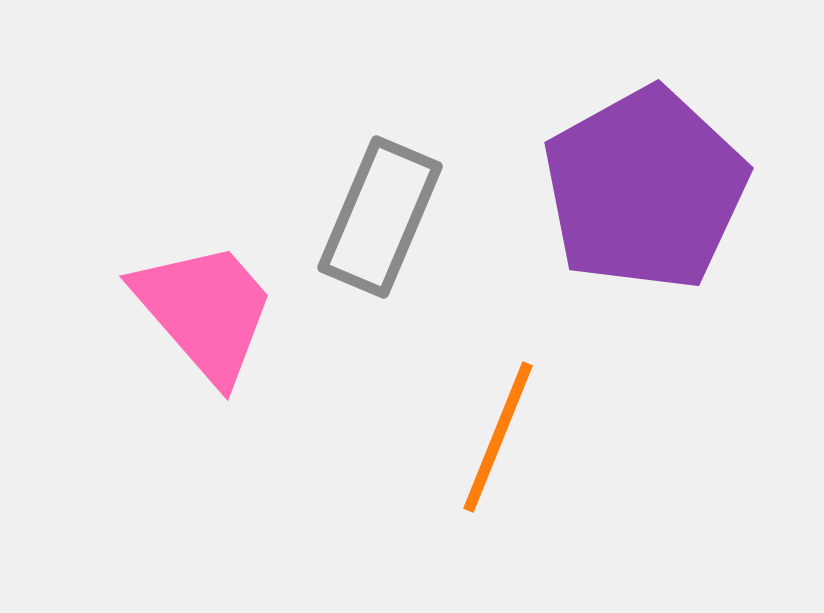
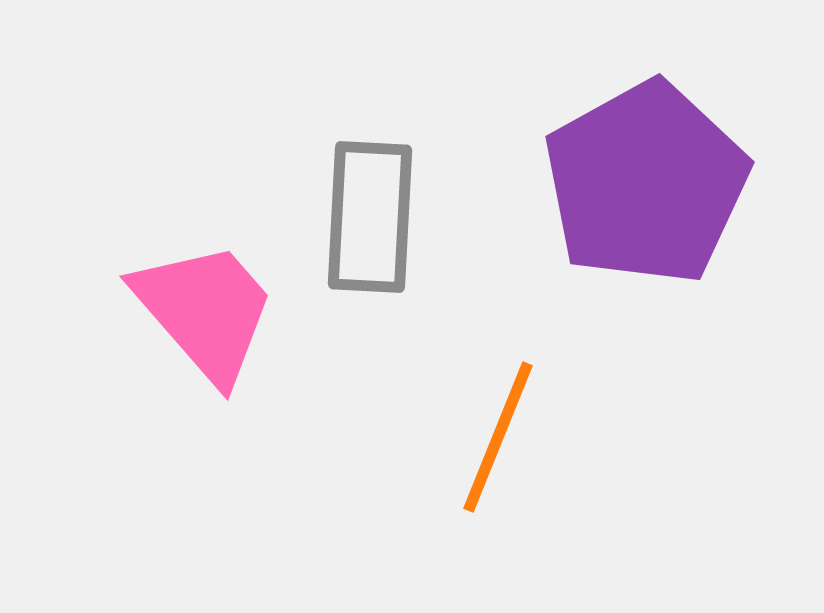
purple pentagon: moved 1 px right, 6 px up
gray rectangle: moved 10 px left; rotated 20 degrees counterclockwise
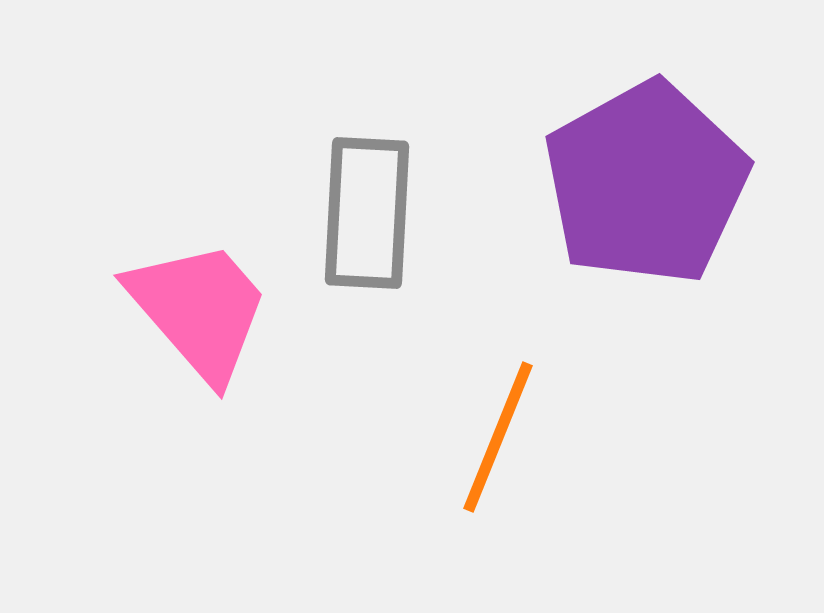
gray rectangle: moved 3 px left, 4 px up
pink trapezoid: moved 6 px left, 1 px up
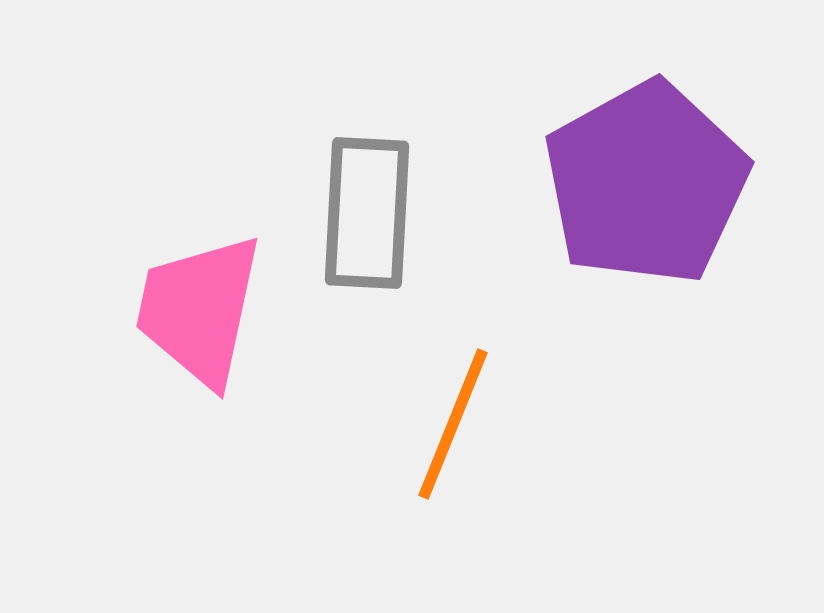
pink trapezoid: rotated 127 degrees counterclockwise
orange line: moved 45 px left, 13 px up
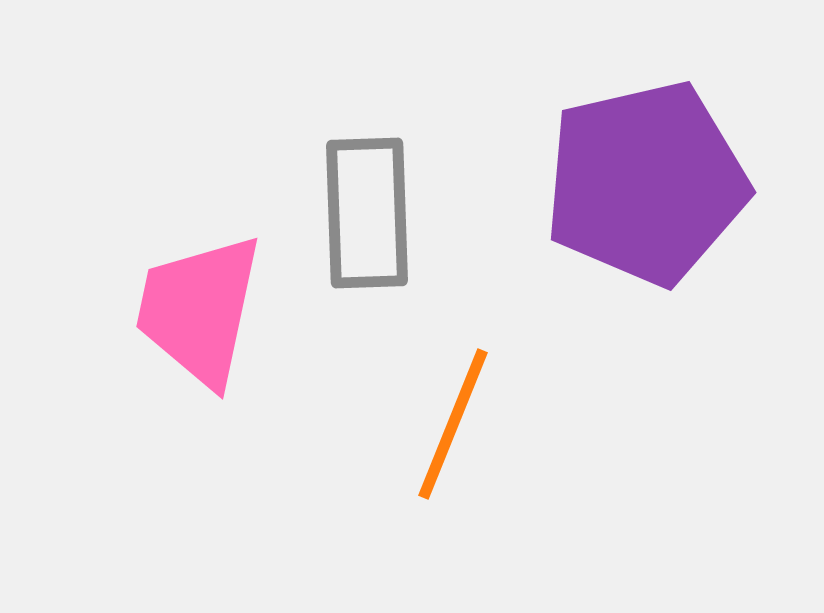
purple pentagon: rotated 16 degrees clockwise
gray rectangle: rotated 5 degrees counterclockwise
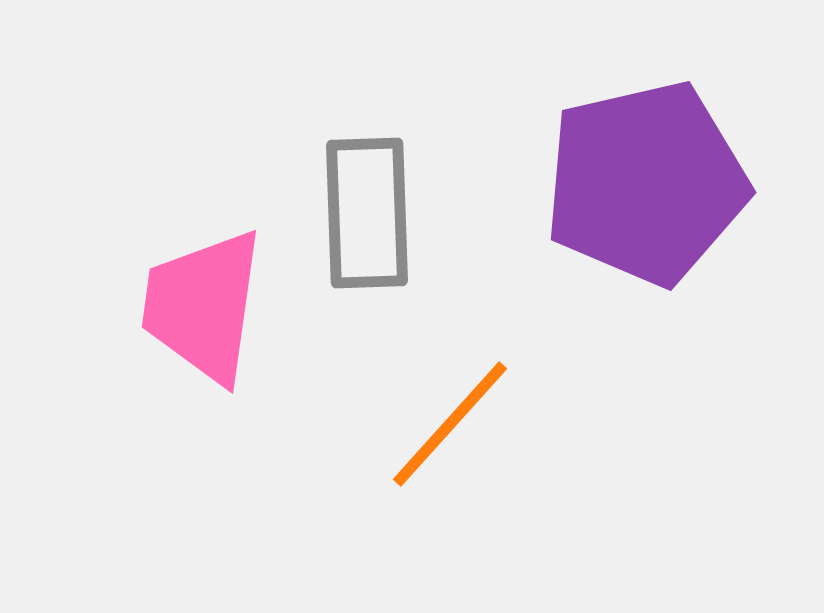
pink trapezoid: moved 4 px right, 4 px up; rotated 4 degrees counterclockwise
orange line: moved 3 px left; rotated 20 degrees clockwise
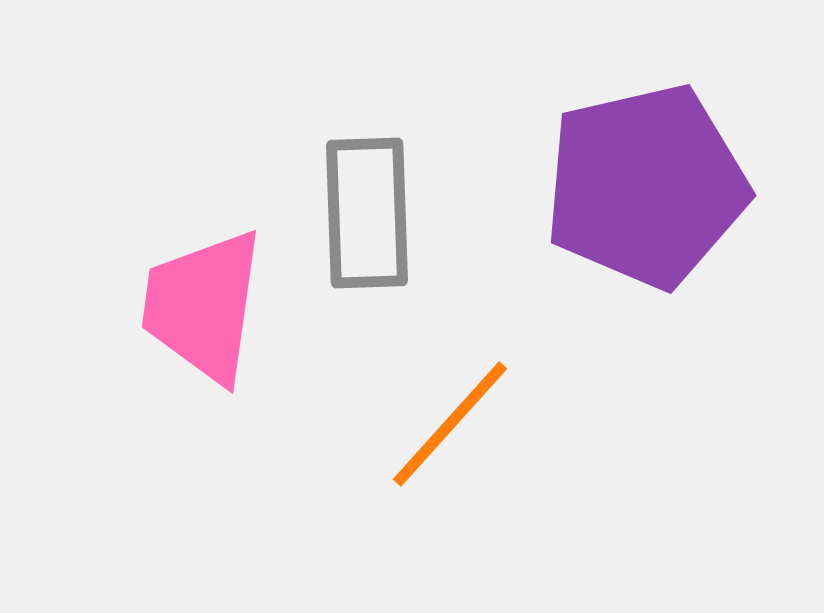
purple pentagon: moved 3 px down
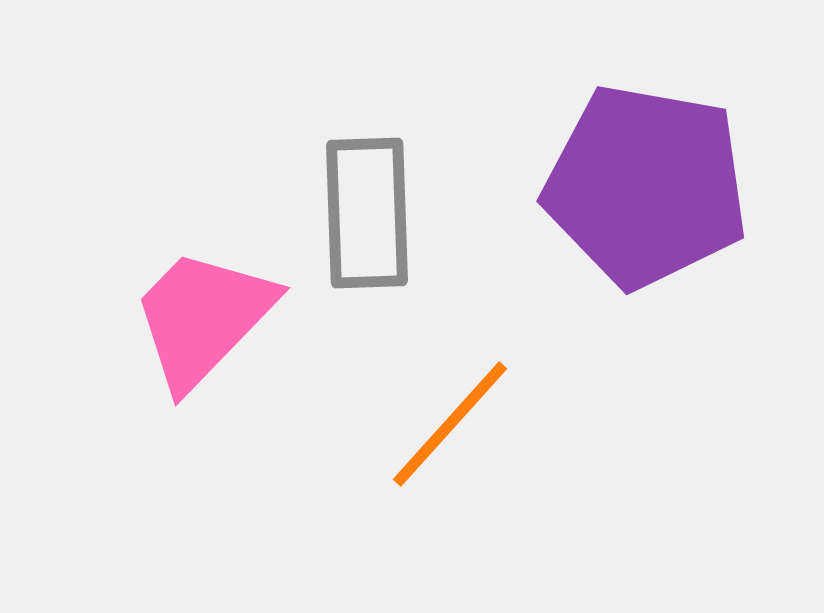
purple pentagon: rotated 23 degrees clockwise
pink trapezoid: moved 12 px down; rotated 36 degrees clockwise
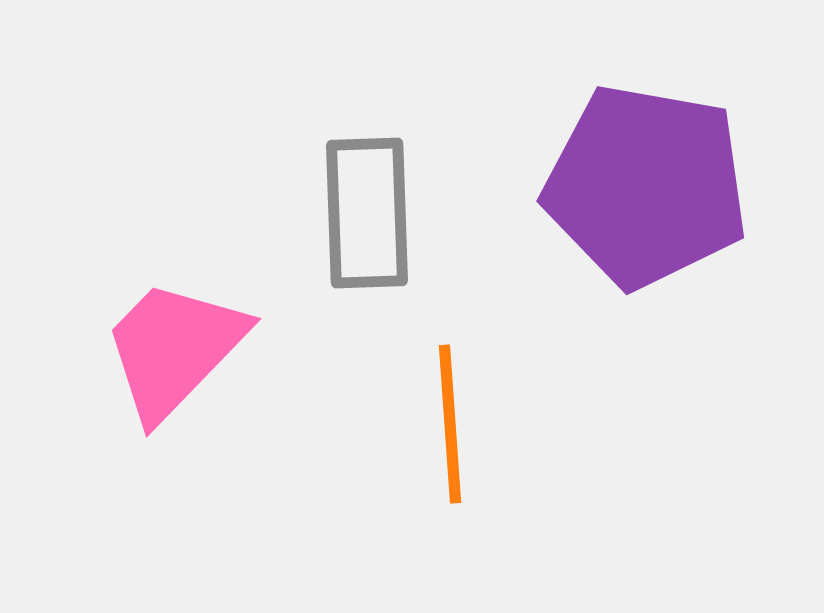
pink trapezoid: moved 29 px left, 31 px down
orange line: rotated 46 degrees counterclockwise
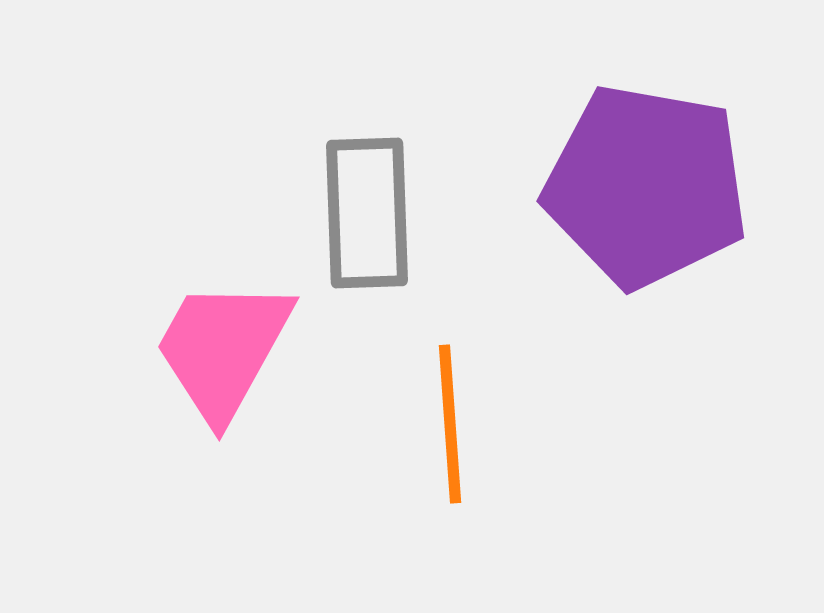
pink trapezoid: moved 49 px right; rotated 15 degrees counterclockwise
